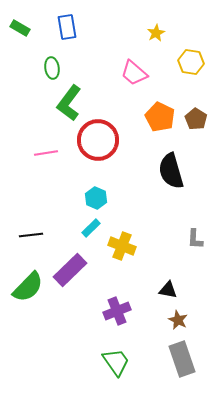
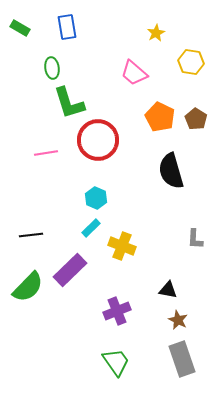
green L-shape: rotated 54 degrees counterclockwise
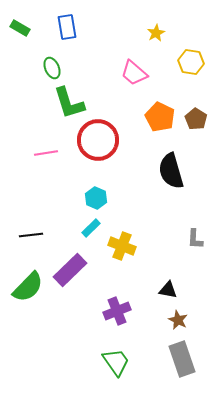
green ellipse: rotated 15 degrees counterclockwise
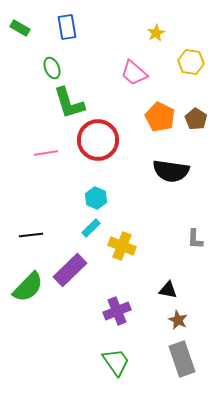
black semicircle: rotated 66 degrees counterclockwise
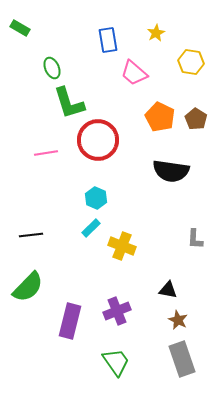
blue rectangle: moved 41 px right, 13 px down
purple rectangle: moved 51 px down; rotated 32 degrees counterclockwise
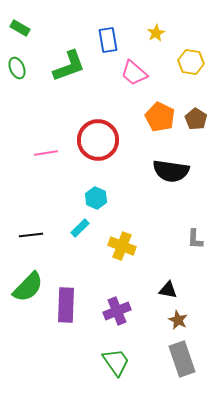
green ellipse: moved 35 px left
green L-shape: moved 37 px up; rotated 93 degrees counterclockwise
cyan rectangle: moved 11 px left
purple rectangle: moved 4 px left, 16 px up; rotated 12 degrees counterclockwise
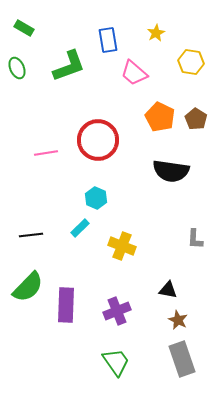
green rectangle: moved 4 px right
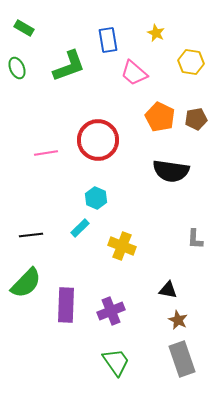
yellow star: rotated 18 degrees counterclockwise
brown pentagon: rotated 30 degrees clockwise
green semicircle: moved 2 px left, 4 px up
purple cross: moved 6 px left
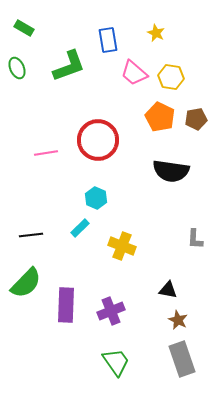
yellow hexagon: moved 20 px left, 15 px down
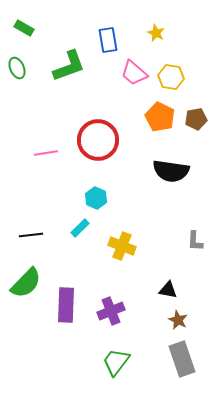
gray L-shape: moved 2 px down
green trapezoid: rotated 108 degrees counterclockwise
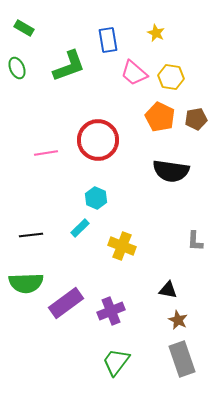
green semicircle: rotated 44 degrees clockwise
purple rectangle: moved 2 px up; rotated 52 degrees clockwise
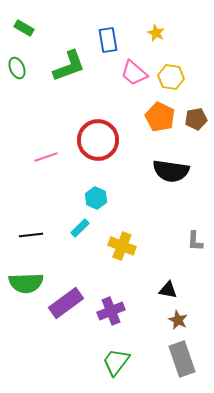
pink line: moved 4 px down; rotated 10 degrees counterclockwise
